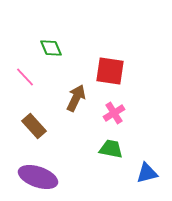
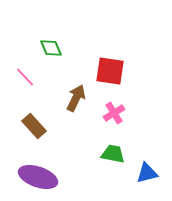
green trapezoid: moved 2 px right, 5 px down
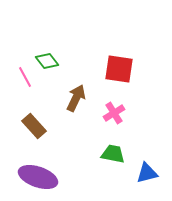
green diamond: moved 4 px left, 13 px down; rotated 15 degrees counterclockwise
red square: moved 9 px right, 2 px up
pink line: rotated 15 degrees clockwise
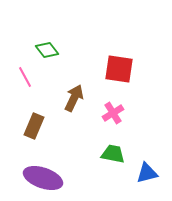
green diamond: moved 11 px up
brown arrow: moved 2 px left
pink cross: moved 1 px left
brown rectangle: rotated 65 degrees clockwise
purple ellipse: moved 5 px right, 1 px down
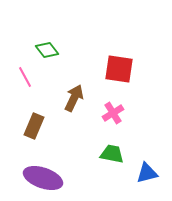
green trapezoid: moved 1 px left
